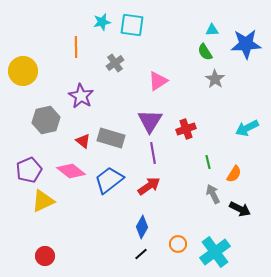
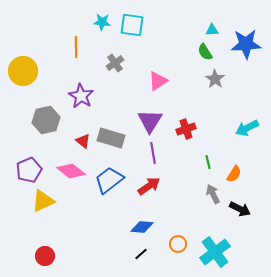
cyan star: rotated 18 degrees clockwise
blue diamond: rotated 65 degrees clockwise
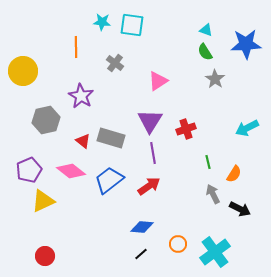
cyan triangle: moved 6 px left; rotated 24 degrees clockwise
gray cross: rotated 18 degrees counterclockwise
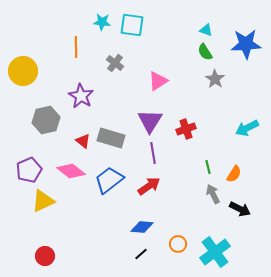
green line: moved 5 px down
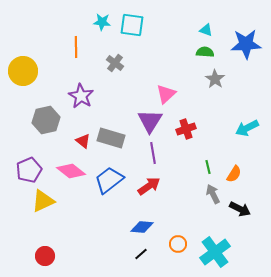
green semicircle: rotated 126 degrees clockwise
pink triangle: moved 8 px right, 13 px down; rotated 10 degrees counterclockwise
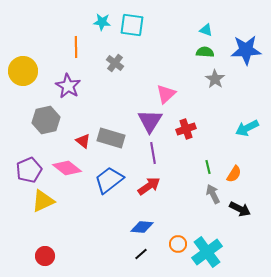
blue star: moved 6 px down
purple star: moved 13 px left, 10 px up
pink diamond: moved 4 px left, 3 px up
cyan cross: moved 8 px left
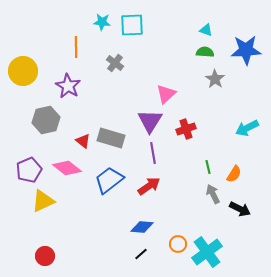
cyan square: rotated 10 degrees counterclockwise
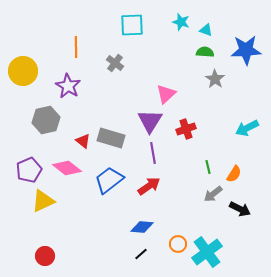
cyan star: moved 79 px right; rotated 12 degrees clockwise
gray arrow: rotated 102 degrees counterclockwise
